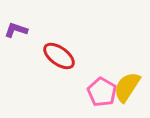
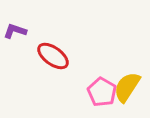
purple L-shape: moved 1 px left, 1 px down
red ellipse: moved 6 px left
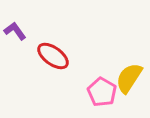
purple L-shape: rotated 35 degrees clockwise
yellow semicircle: moved 2 px right, 9 px up
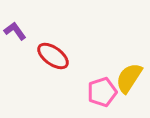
pink pentagon: rotated 24 degrees clockwise
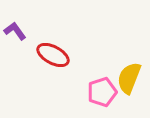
red ellipse: moved 1 px up; rotated 8 degrees counterclockwise
yellow semicircle: rotated 12 degrees counterclockwise
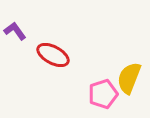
pink pentagon: moved 1 px right, 2 px down
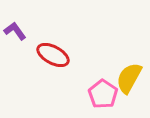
yellow semicircle: rotated 8 degrees clockwise
pink pentagon: rotated 20 degrees counterclockwise
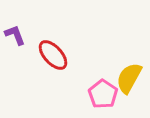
purple L-shape: moved 4 px down; rotated 15 degrees clockwise
red ellipse: rotated 20 degrees clockwise
